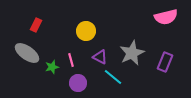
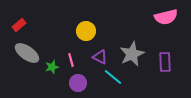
red rectangle: moved 17 px left; rotated 24 degrees clockwise
gray star: moved 1 px down
purple rectangle: rotated 24 degrees counterclockwise
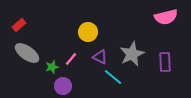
yellow circle: moved 2 px right, 1 px down
pink line: moved 1 px up; rotated 56 degrees clockwise
purple circle: moved 15 px left, 3 px down
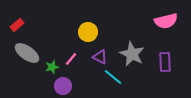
pink semicircle: moved 4 px down
red rectangle: moved 2 px left
gray star: rotated 20 degrees counterclockwise
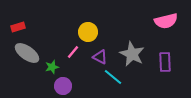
red rectangle: moved 1 px right, 2 px down; rotated 24 degrees clockwise
pink line: moved 2 px right, 7 px up
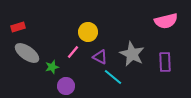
purple circle: moved 3 px right
